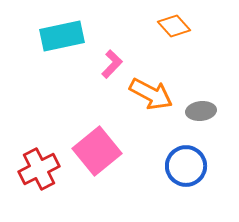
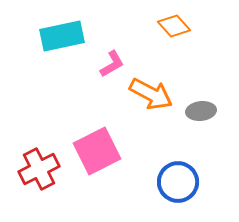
pink L-shape: rotated 16 degrees clockwise
pink square: rotated 12 degrees clockwise
blue circle: moved 8 px left, 16 px down
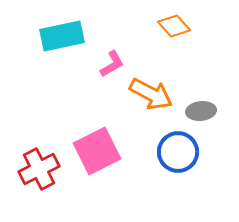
blue circle: moved 30 px up
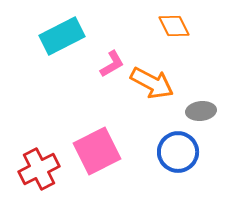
orange diamond: rotated 16 degrees clockwise
cyan rectangle: rotated 15 degrees counterclockwise
orange arrow: moved 1 px right, 11 px up
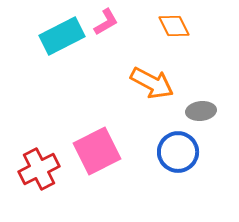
pink L-shape: moved 6 px left, 42 px up
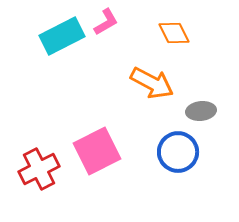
orange diamond: moved 7 px down
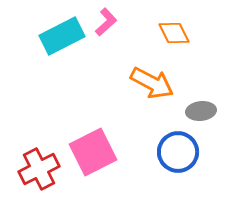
pink L-shape: rotated 12 degrees counterclockwise
pink square: moved 4 px left, 1 px down
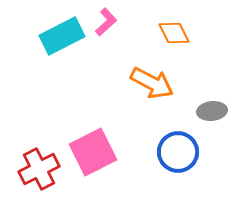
gray ellipse: moved 11 px right
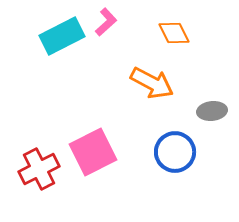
blue circle: moved 3 px left
